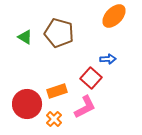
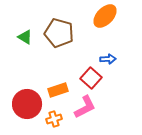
orange ellipse: moved 9 px left
orange rectangle: moved 1 px right, 1 px up
orange cross: rotated 28 degrees clockwise
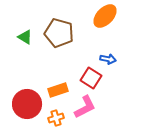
blue arrow: rotated 14 degrees clockwise
red square: rotated 10 degrees counterclockwise
orange cross: moved 2 px right, 1 px up
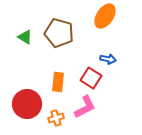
orange ellipse: rotated 10 degrees counterclockwise
orange rectangle: moved 8 px up; rotated 66 degrees counterclockwise
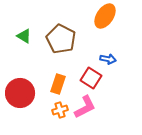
brown pentagon: moved 2 px right, 6 px down; rotated 12 degrees clockwise
green triangle: moved 1 px left, 1 px up
orange rectangle: moved 2 px down; rotated 12 degrees clockwise
red circle: moved 7 px left, 11 px up
orange cross: moved 4 px right, 8 px up
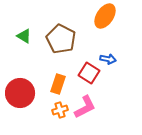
red square: moved 2 px left, 5 px up
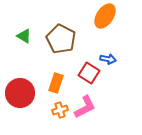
orange rectangle: moved 2 px left, 1 px up
